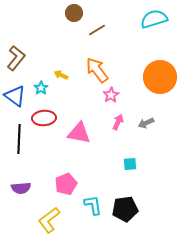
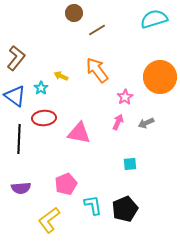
yellow arrow: moved 1 px down
pink star: moved 14 px right, 2 px down
black pentagon: rotated 15 degrees counterclockwise
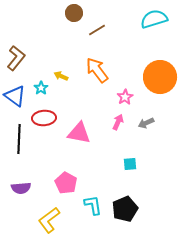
pink pentagon: moved 1 px up; rotated 20 degrees counterclockwise
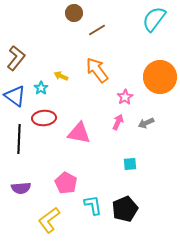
cyan semicircle: rotated 36 degrees counterclockwise
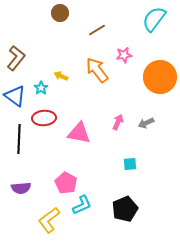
brown circle: moved 14 px left
pink star: moved 1 px left, 42 px up; rotated 21 degrees clockwise
cyan L-shape: moved 11 px left; rotated 75 degrees clockwise
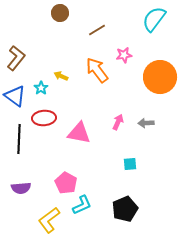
gray arrow: rotated 21 degrees clockwise
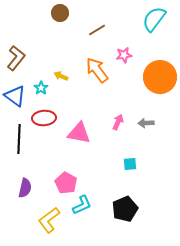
purple semicircle: moved 4 px right; rotated 72 degrees counterclockwise
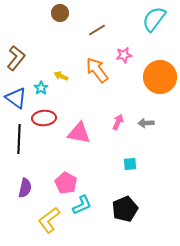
blue triangle: moved 1 px right, 2 px down
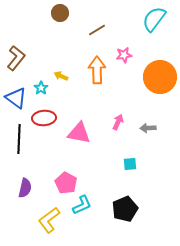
orange arrow: rotated 36 degrees clockwise
gray arrow: moved 2 px right, 5 px down
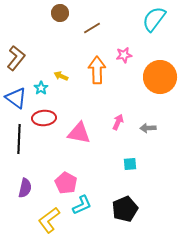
brown line: moved 5 px left, 2 px up
